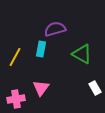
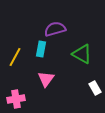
pink triangle: moved 5 px right, 9 px up
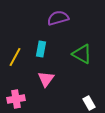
purple semicircle: moved 3 px right, 11 px up
white rectangle: moved 6 px left, 15 px down
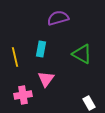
yellow line: rotated 42 degrees counterclockwise
pink cross: moved 7 px right, 4 px up
